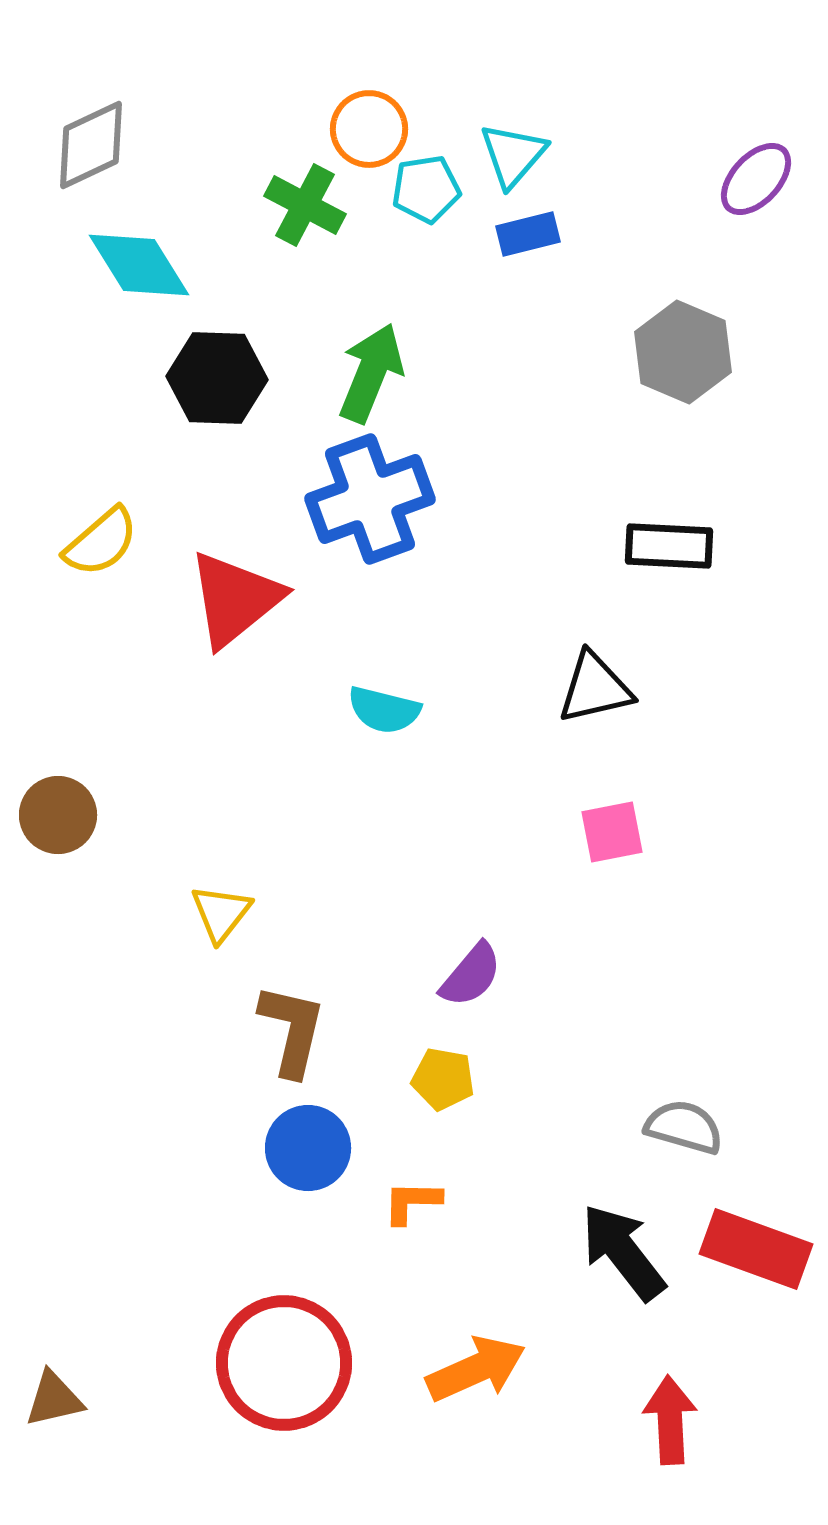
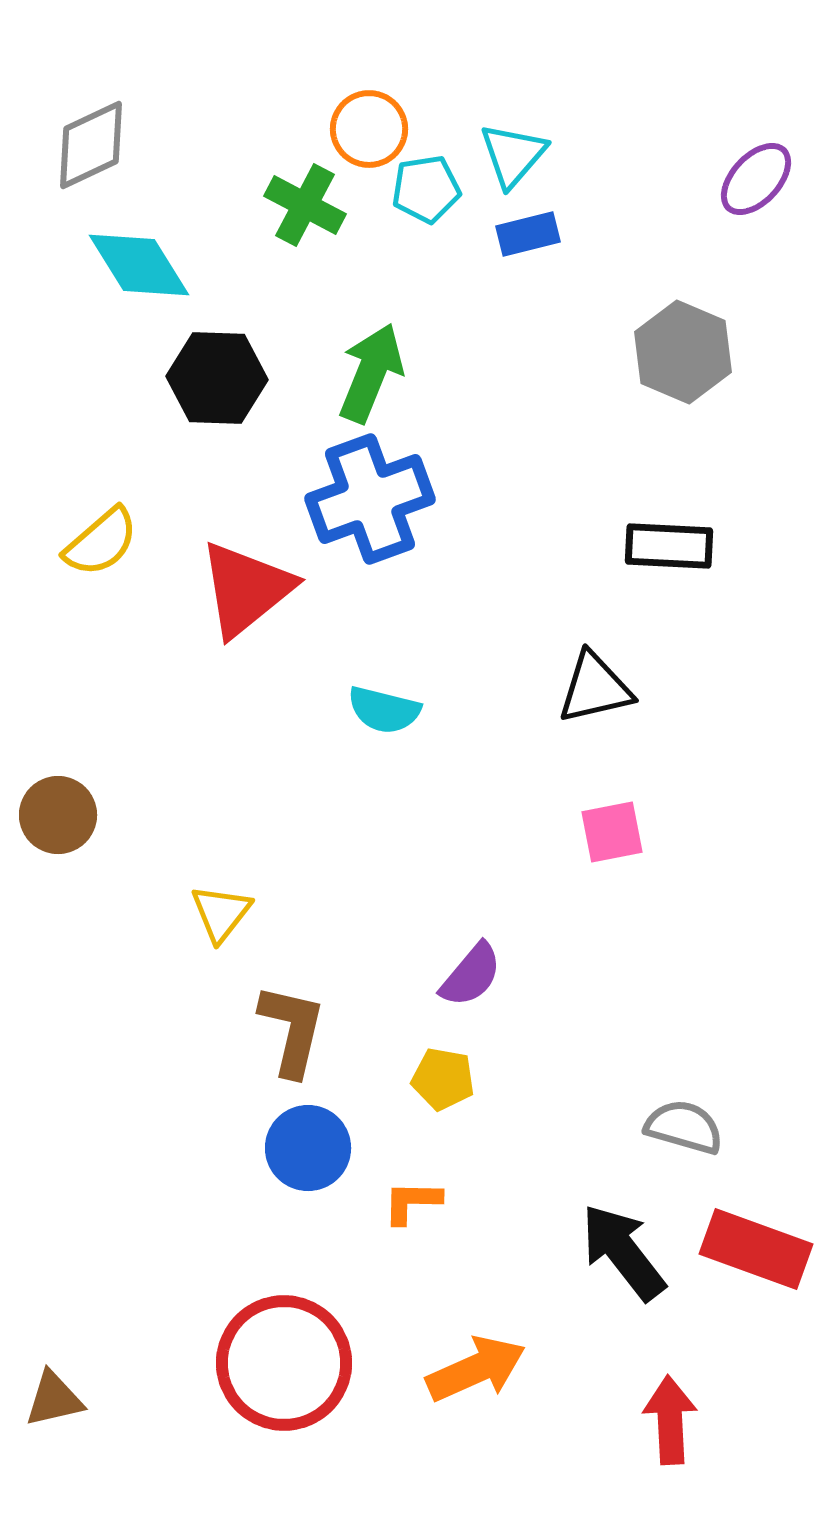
red triangle: moved 11 px right, 10 px up
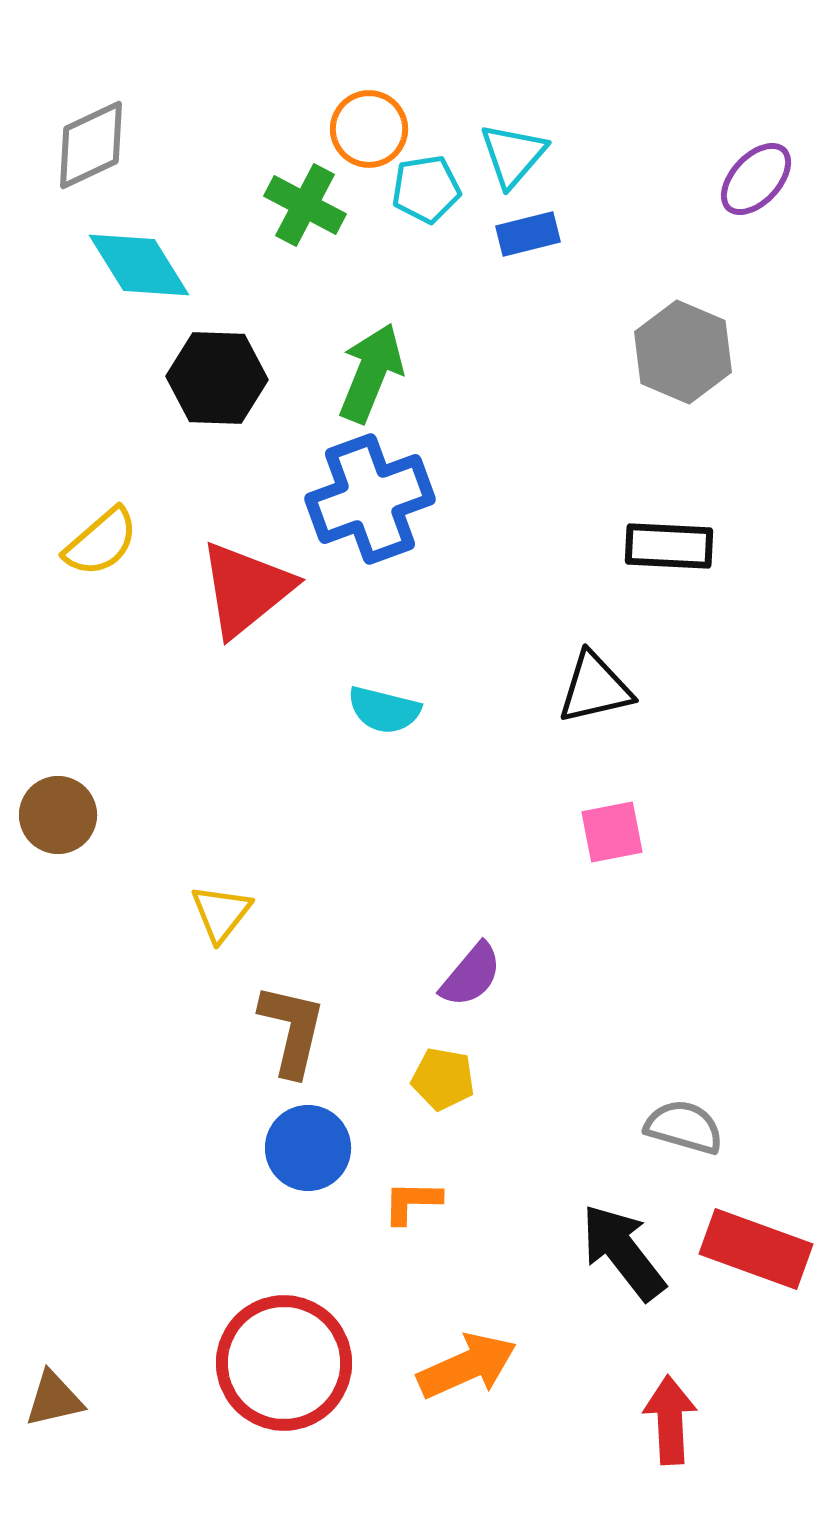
orange arrow: moved 9 px left, 3 px up
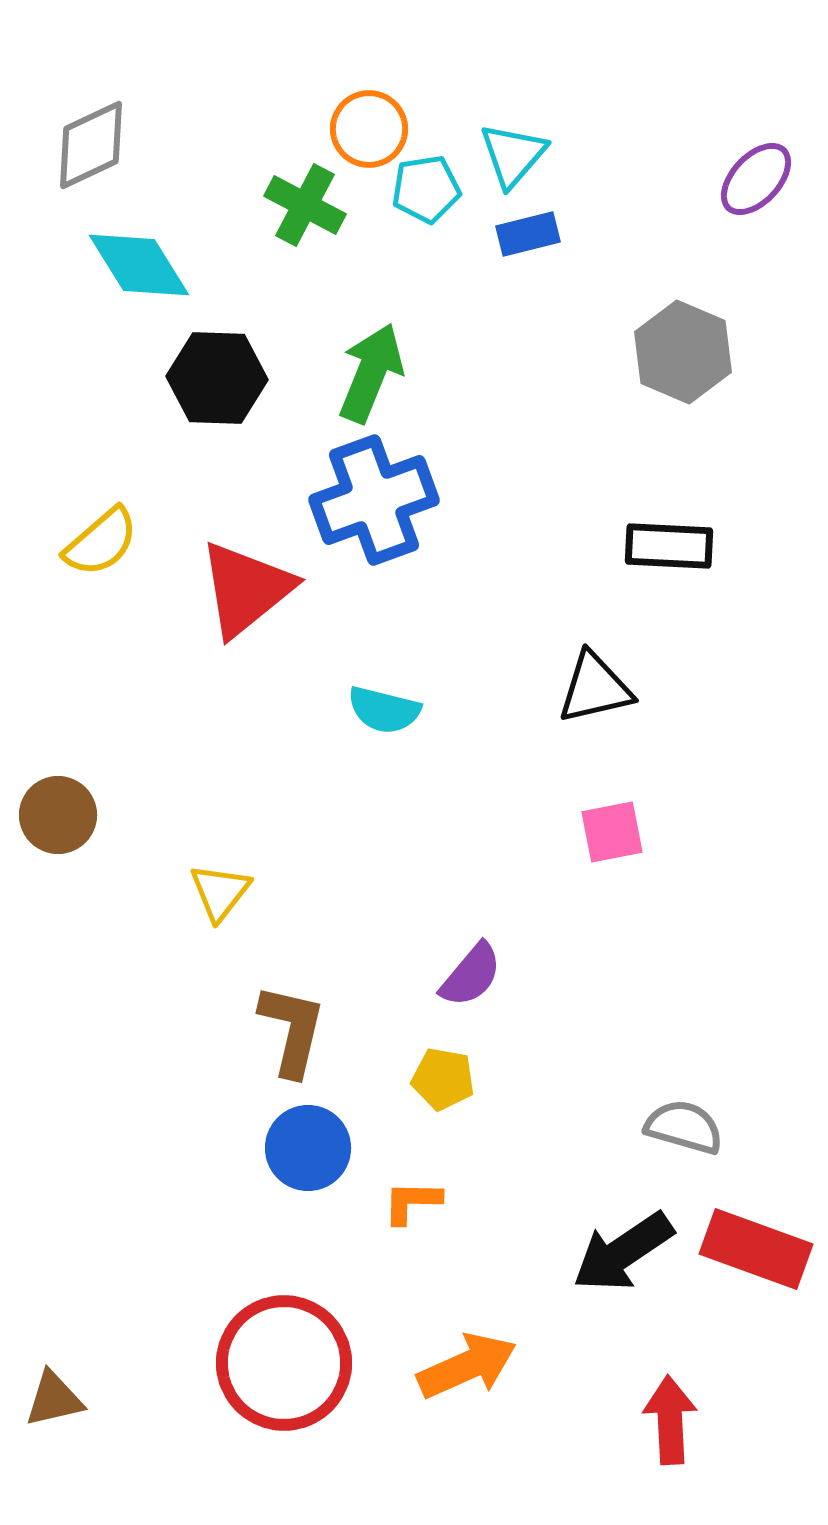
blue cross: moved 4 px right, 1 px down
yellow triangle: moved 1 px left, 21 px up
black arrow: rotated 86 degrees counterclockwise
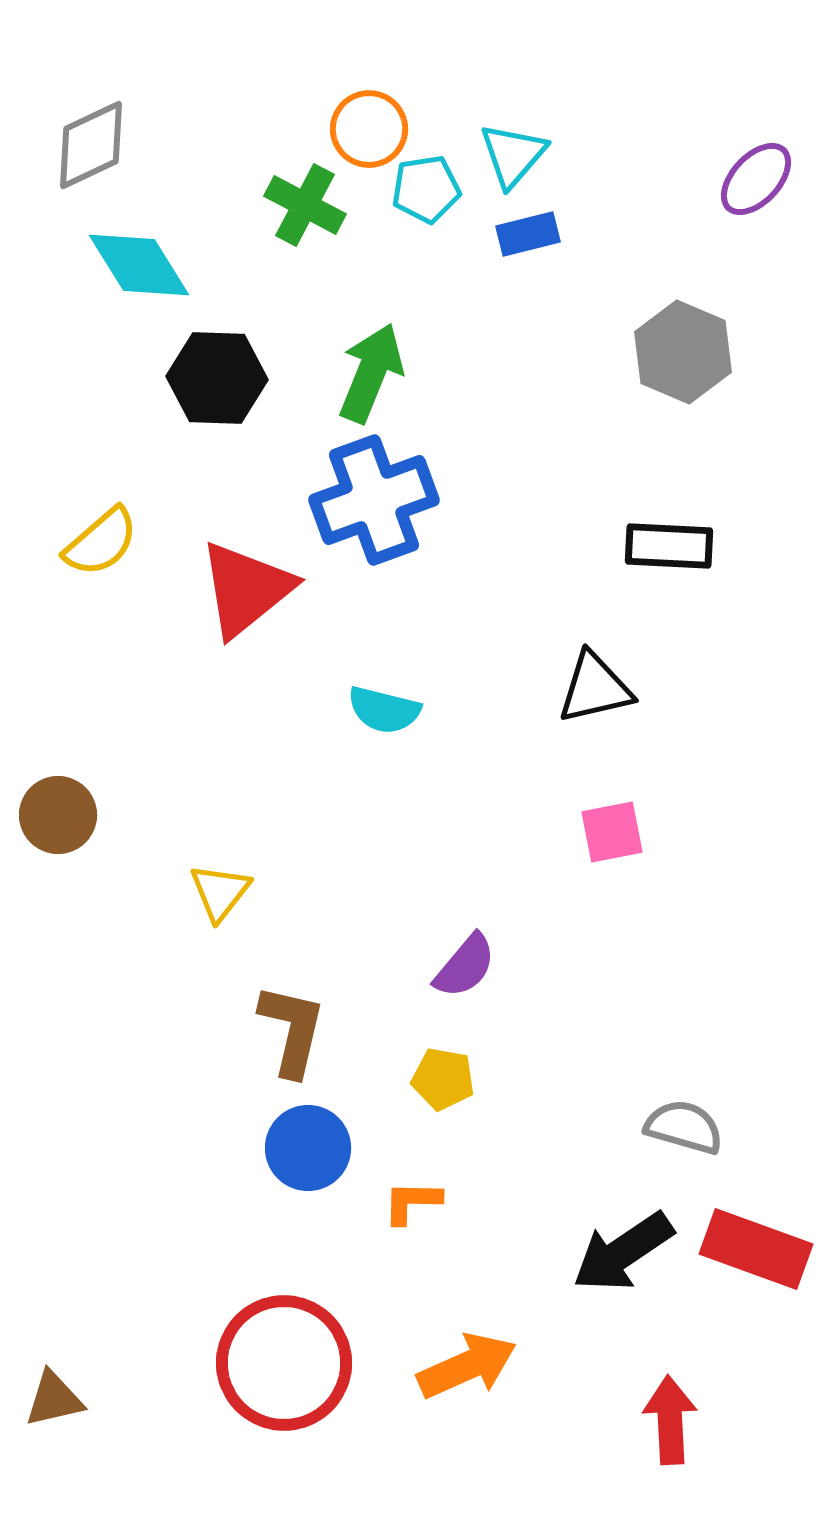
purple semicircle: moved 6 px left, 9 px up
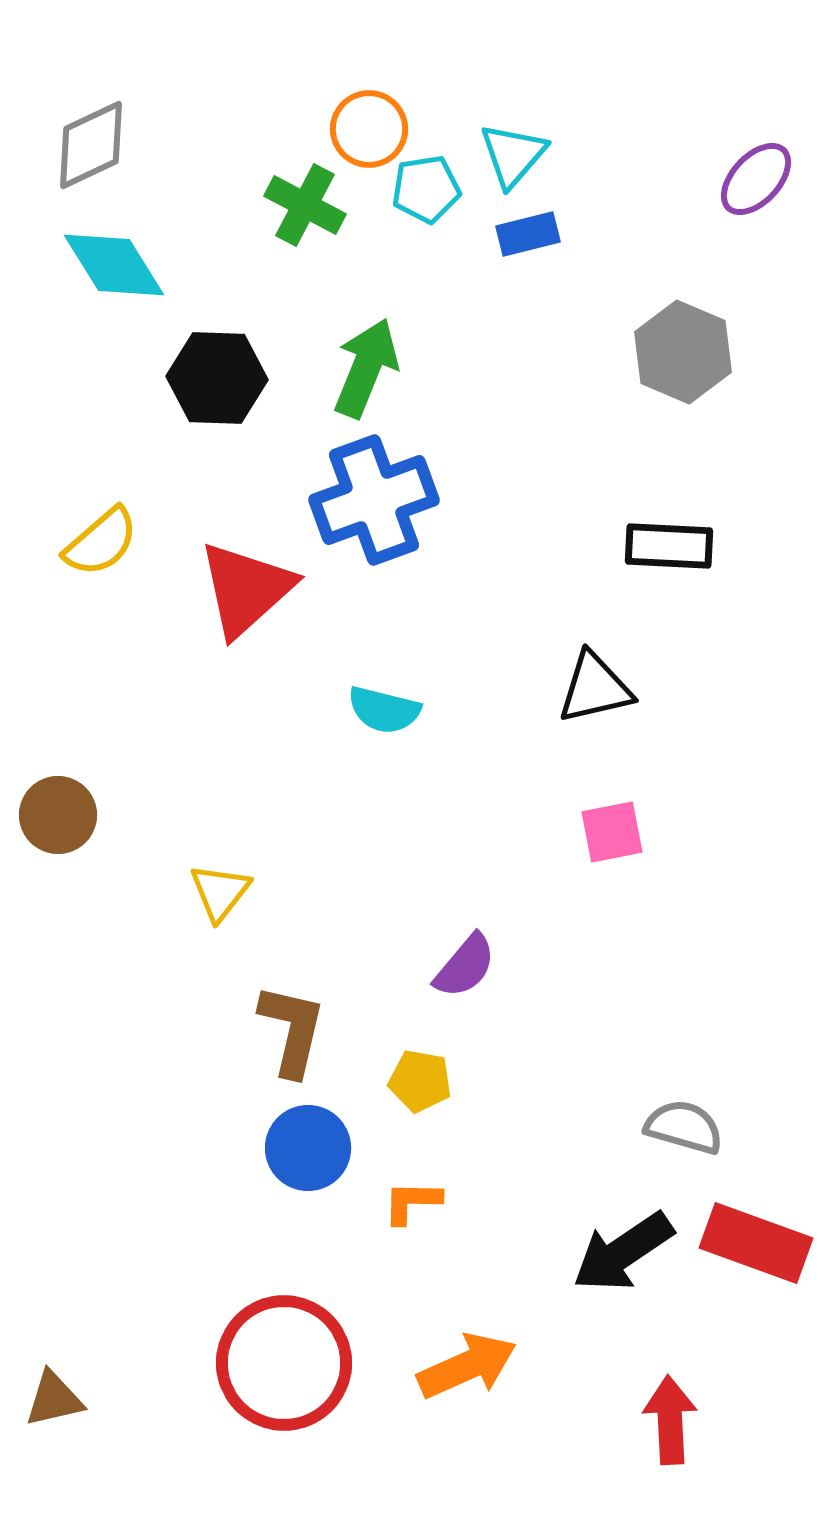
cyan diamond: moved 25 px left
green arrow: moved 5 px left, 5 px up
red triangle: rotated 3 degrees counterclockwise
yellow pentagon: moved 23 px left, 2 px down
red rectangle: moved 6 px up
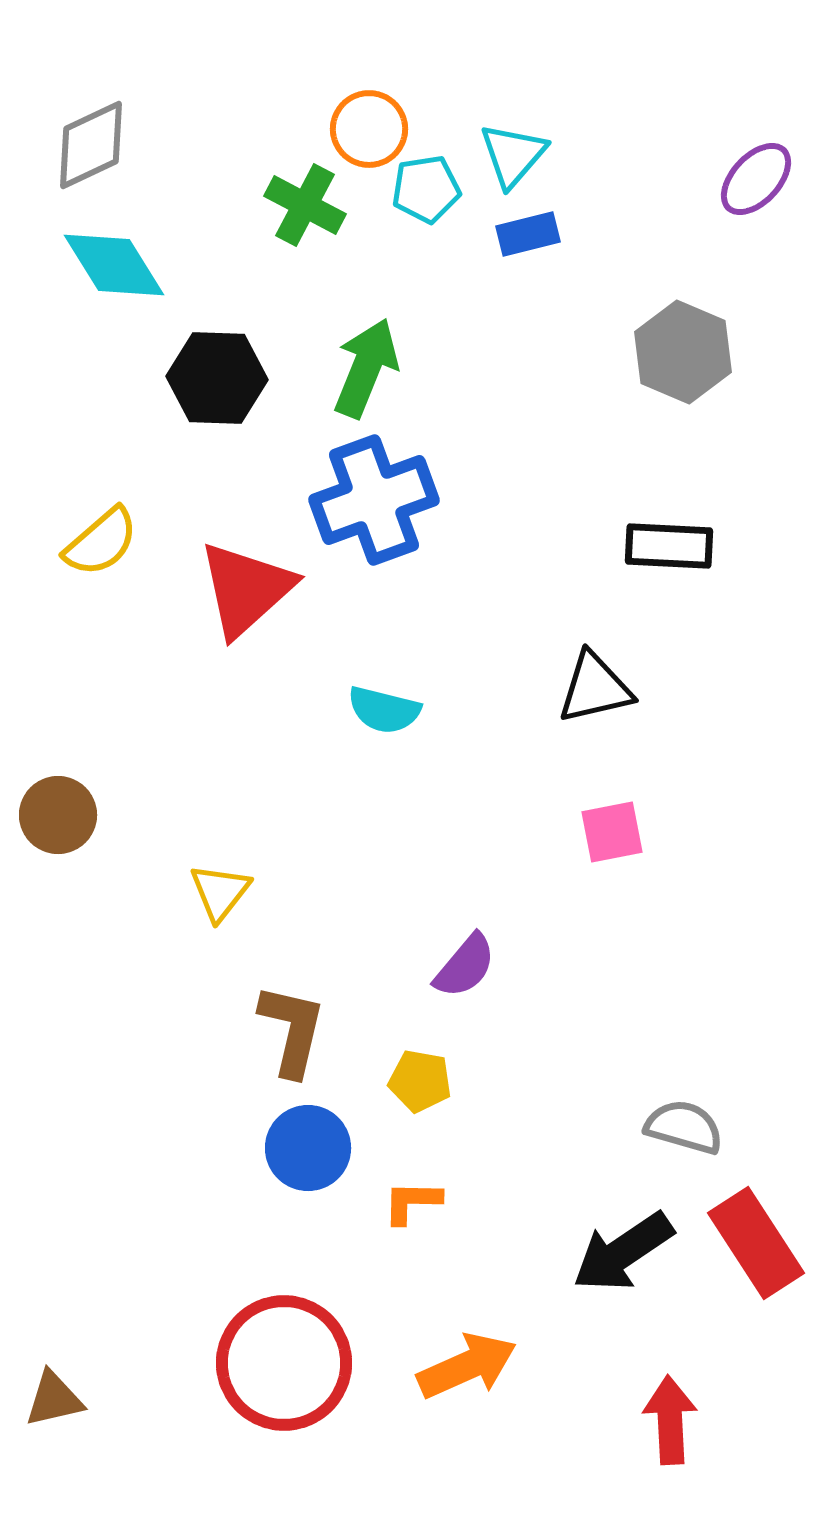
red rectangle: rotated 37 degrees clockwise
